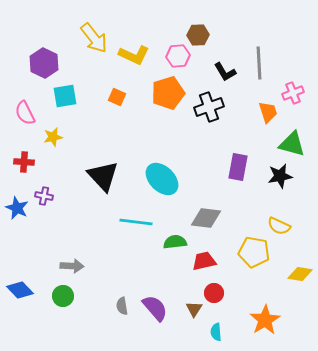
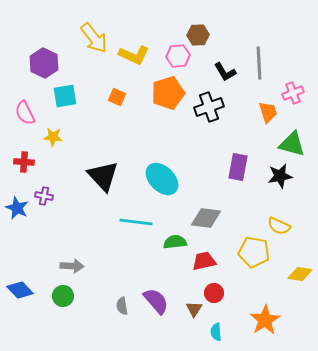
yellow star: rotated 18 degrees clockwise
purple semicircle: moved 1 px right, 7 px up
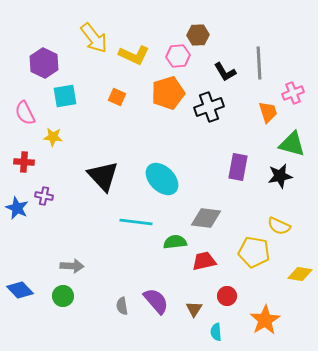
red circle: moved 13 px right, 3 px down
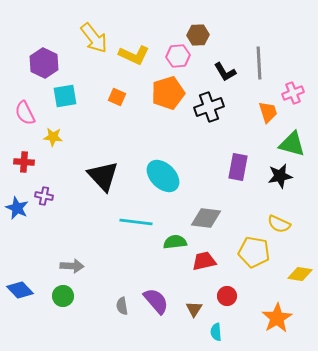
cyan ellipse: moved 1 px right, 3 px up
yellow semicircle: moved 2 px up
orange star: moved 12 px right, 2 px up
